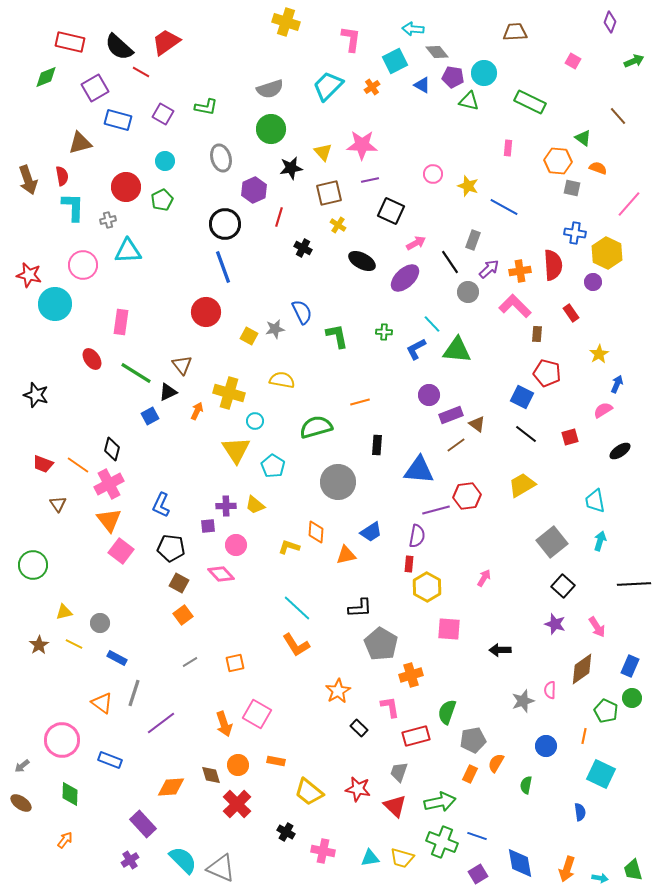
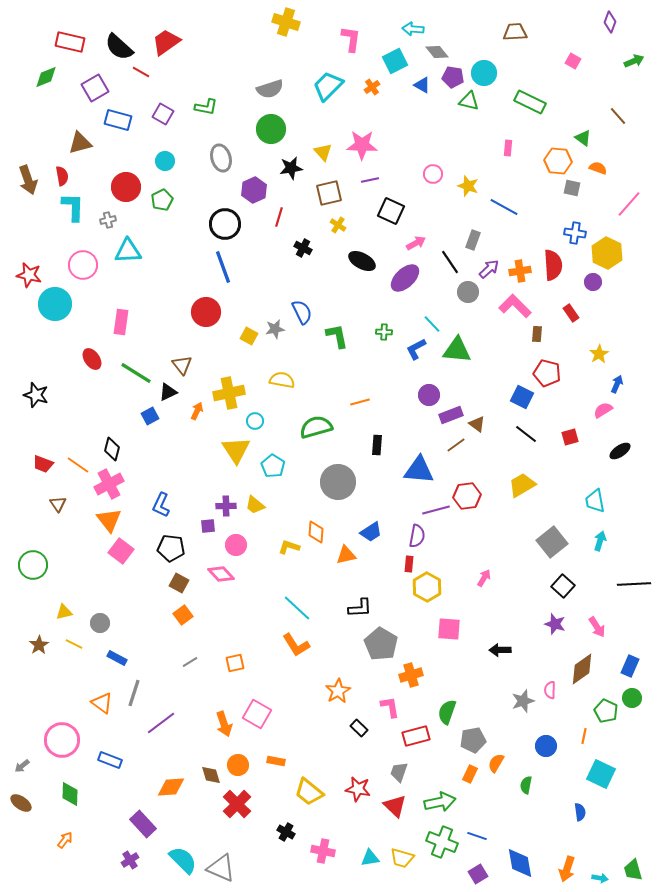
yellow cross at (229, 393): rotated 28 degrees counterclockwise
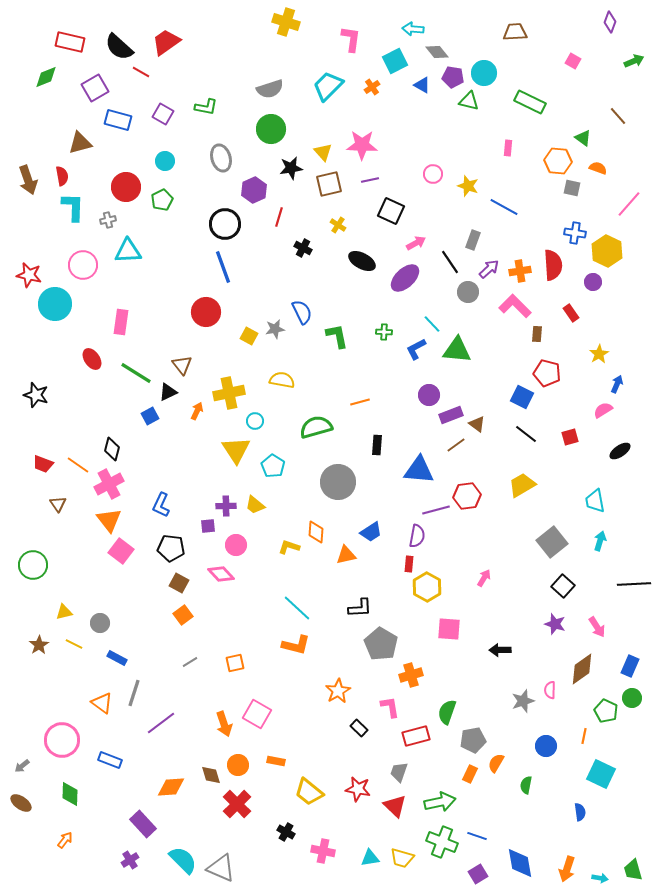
brown square at (329, 193): moved 9 px up
yellow hexagon at (607, 253): moved 2 px up
orange L-shape at (296, 645): rotated 44 degrees counterclockwise
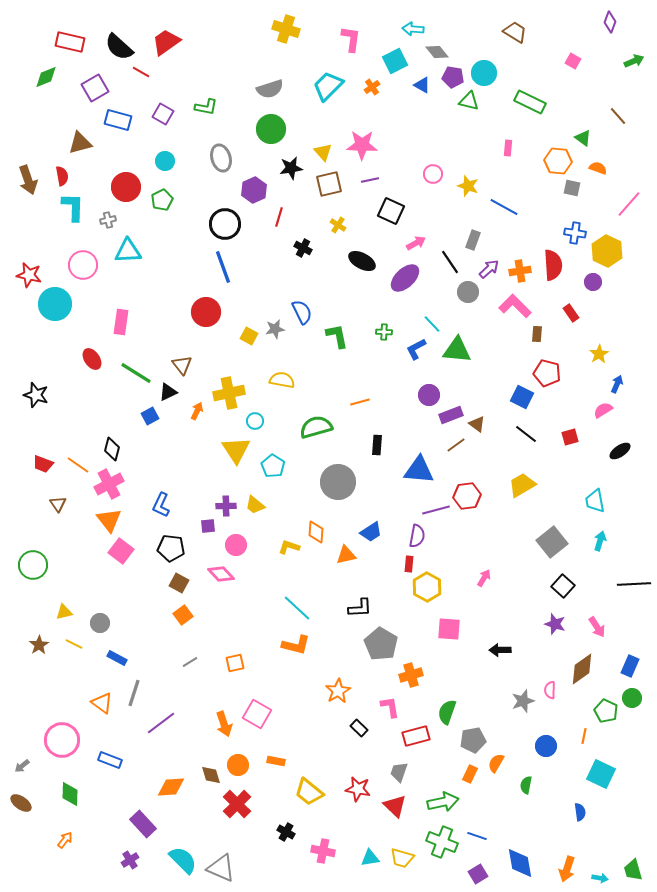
yellow cross at (286, 22): moved 7 px down
brown trapezoid at (515, 32): rotated 35 degrees clockwise
green arrow at (440, 802): moved 3 px right
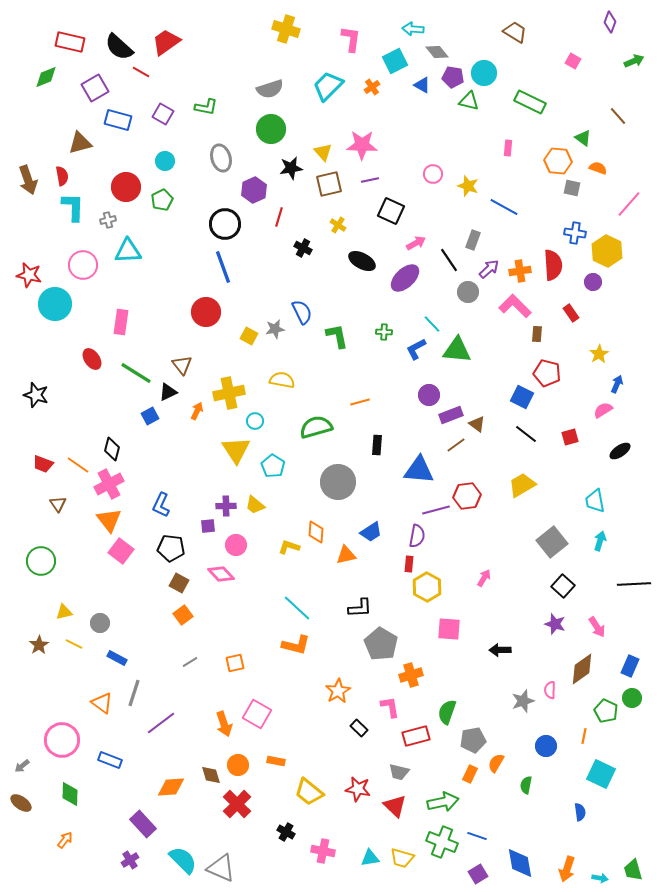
black line at (450, 262): moved 1 px left, 2 px up
green circle at (33, 565): moved 8 px right, 4 px up
gray trapezoid at (399, 772): rotated 95 degrees counterclockwise
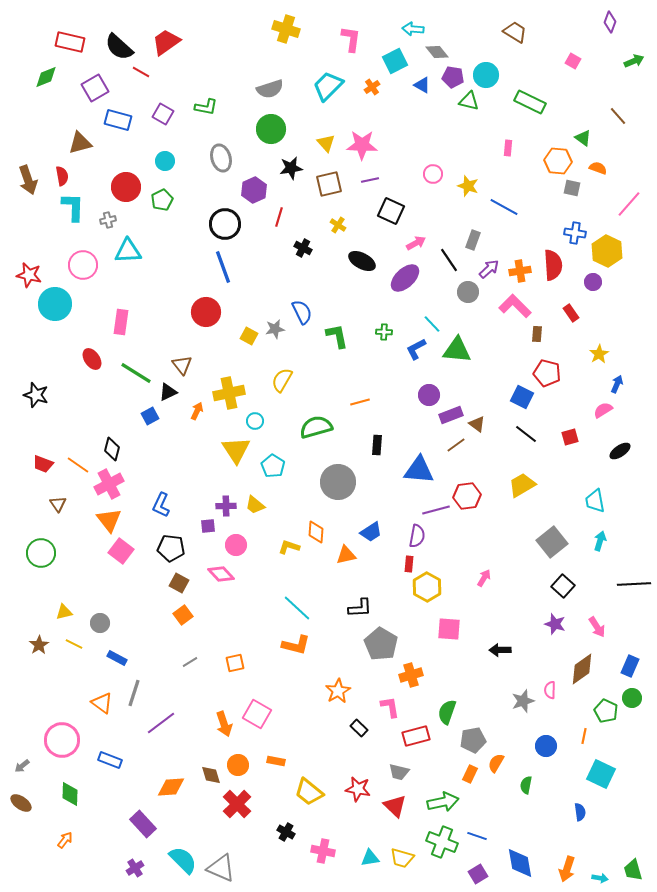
cyan circle at (484, 73): moved 2 px right, 2 px down
yellow triangle at (323, 152): moved 3 px right, 9 px up
yellow semicircle at (282, 380): rotated 70 degrees counterclockwise
green circle at (41, 561): moved 8 px up
purple cross at (130, 860): moved 5 px right, 8 px down
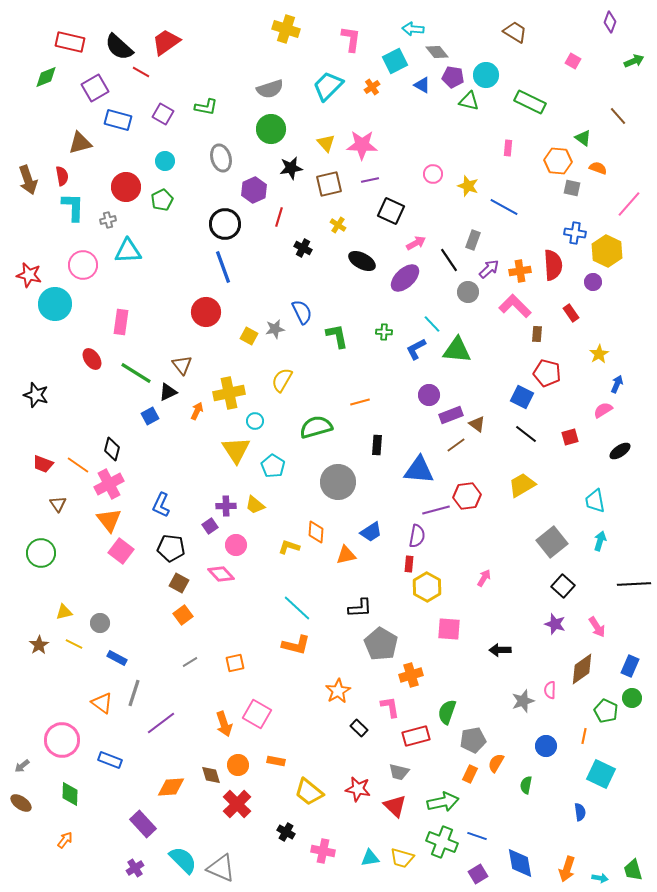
purple square at (208, 526): moved 2 px right; rotated 28 degrees counterclockwise
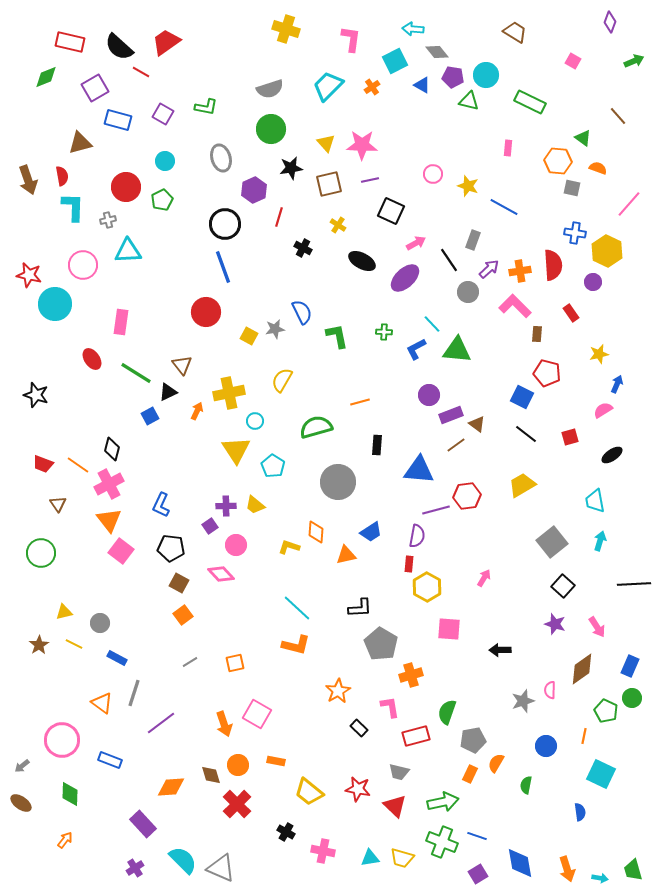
yellow star at (599, 354): rotated 18 degrees clockwise
black ellipse at (620, 451): moved 8 px left, 4 px down
orange arrow at (567, 869): rotated 35 degrees counterclockwise
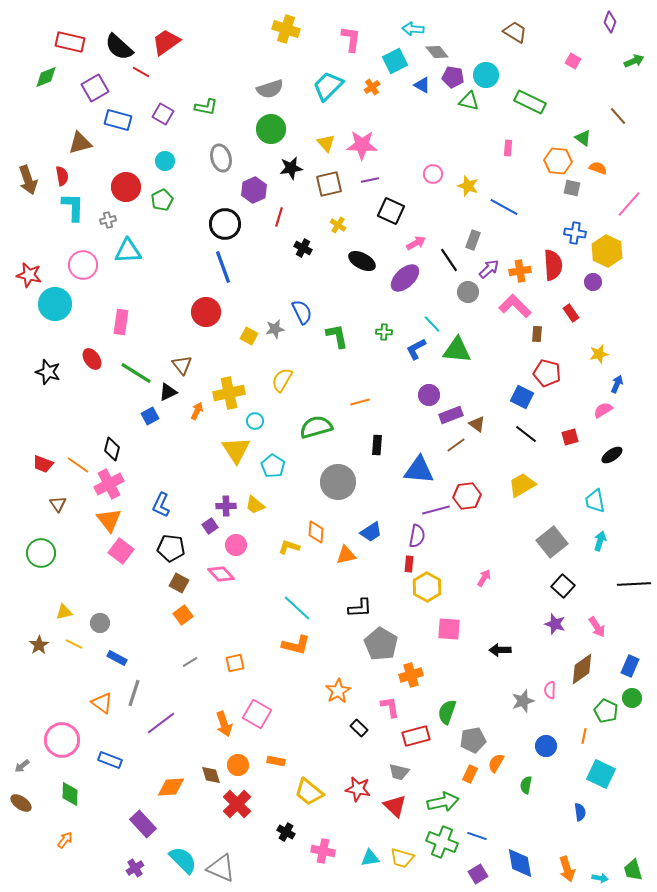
black star at (36, 395): moved 12 px right, 23 px up
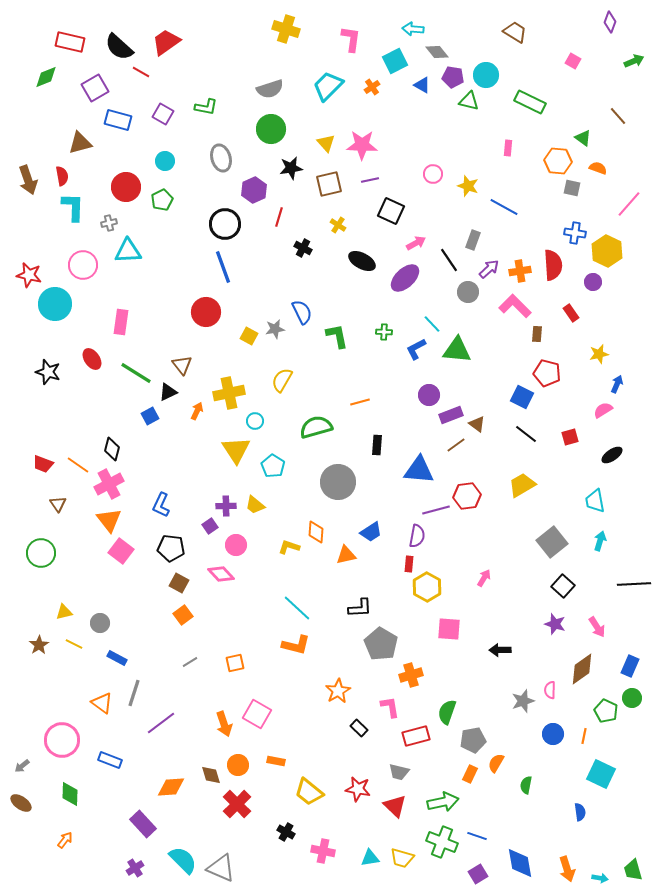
gray cross at (108, 220): moved 1 px right, 3 px down
blue circle at (546, 746): moved 7 px right, 12 px up
